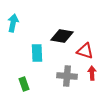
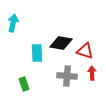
black diamond: moved 1 px left, 7 px down
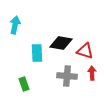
cyan arrow: moved 2 px right, 2 px down
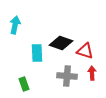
black diamond: rotated 10 degrees clockwise
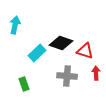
cyan rectangle: rotated 48 degrees clockwise
red arrow: moved 4 px right
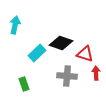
red triangle: moved 3 px down
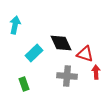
black diamond: rotated 45 degrees clockwise
cyan rectangle: moved 3 px left
red arrow: moved 1 px up
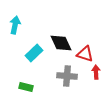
green rectangle: moved 2 px right, 3 px down; rotated 56 degrees counterclockwise
